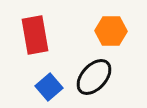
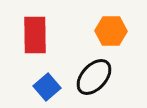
red rectangle: rotated 9 degrees clockwise
blue square: moved 2 px left
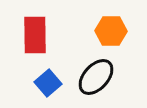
black ellipse: moved 2 px right
blue square: moved 1 px right, 4 px up
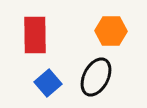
black ellipse: rotated 15 degrees counterclockwise
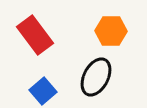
red rectangle: rotated 36 degrees counterclockwise
blue square: moved 5 px left, 8 px down
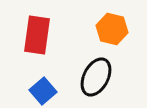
orange hexagon: moved 1 px right, 2 px up; rotated 12 degrees clockwise
red rectangle: moved 2 px right; rotated 45 degrees clockwise
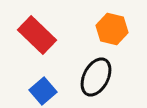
red rectangle: rotated 54 degrees counterclockwise
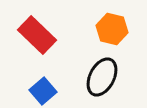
black ellipse: moved 6 px right
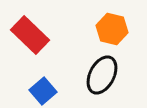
red rectangle: moved 7 px left
black ellipse: moved 2 px up
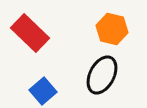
red rectangle: moved 2 px up
